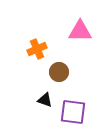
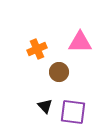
pink triangle: moved 11 px down
black triangle: moved 6 px down; rotated 28 degrees clockwise
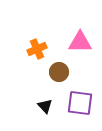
purple square: moved 7 px right, 9 px up
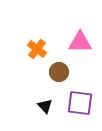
orange cross: rotated 30 degrees counterclockwise
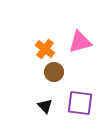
pink triangle: rotated 15 degrees counterclockwise
orange cross: moved 8 px right
brown circle: moved 5 px left
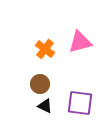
brown circle: moved 14 px left, 12 px down
black triangle: rotated 21 degrees counterclockwise
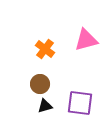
pink triangle: moved 6 px right, 2 px up
black triangle: rotated 42 degrees counterclockwise
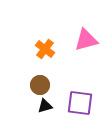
brown circle: moved 1 px down
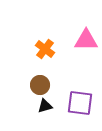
pink triangle: rotated 15 degrees clockwise
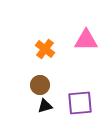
purple square: rotated 12 degrees counterclockwise
